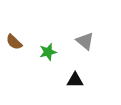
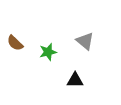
brown semicircle: moved 1 px right, 1 px down
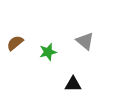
brown semicircle: rotated 96 degrees clockwise
black triangle: moved 2 px left, 4 px down
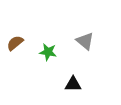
green star: rotated 24 degrees clockwise
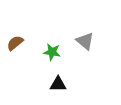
green star: moved 4 px right
black triangle: moved 15 px left
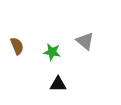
brown semicircle: moved 2 px right, 3 px down; rotated 108 degrees clockwise
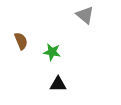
gray triangle: moved 26 px up
brown semicircle: moved 4 px right, 5 px up
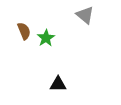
brown semicircle: moved 3 px right, 10 px up
green star: moved 6 px left, 14 px up; rotated 30 degrees clockwise
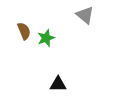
green star: rotated 12 degrees clockwise
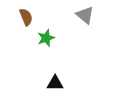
brown semicircle: moved 2 px right, 14 px up
black triangle: moved 3 px left, 1 px up
